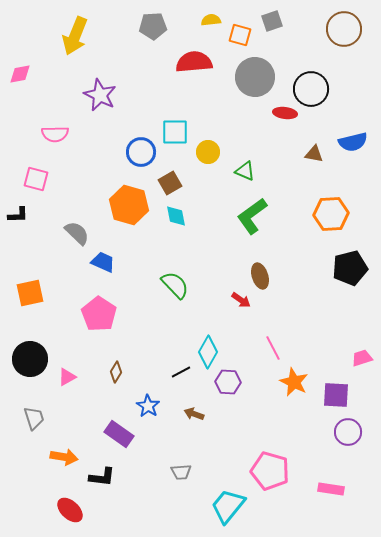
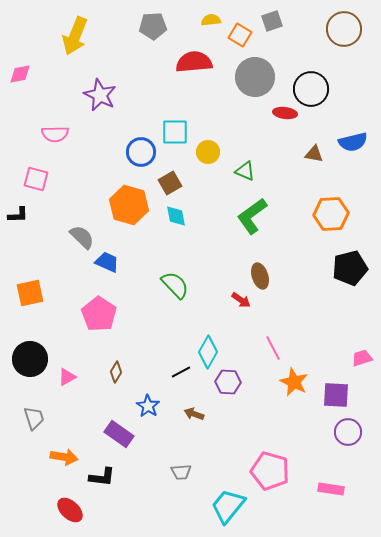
orange square at (240, 35): rotated 15 degrees clockwise
gray semicircle at (77, 233): moved 5 px right, 4 px down
blue trapezoid at (103, 262): moved 4 px right
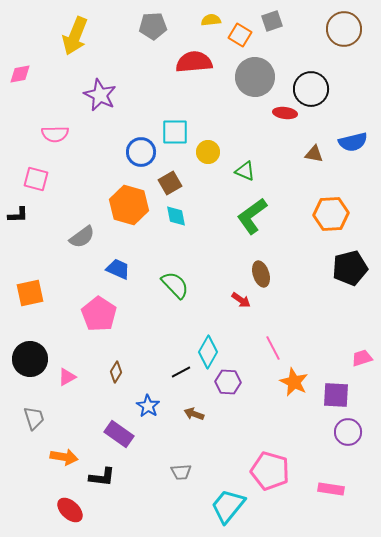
gray semicircle at (82, 237): rotated 100 degrees clockwise
blue trapezoid at (107, 262): moved 11 px right, 7 px down
brown ellipse at (260, 276): moved 1 px right, 2 px up
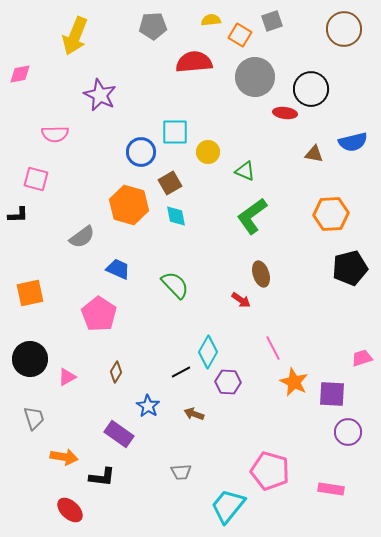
purple square at (336, 395): moved 4 px left, 1 px up
